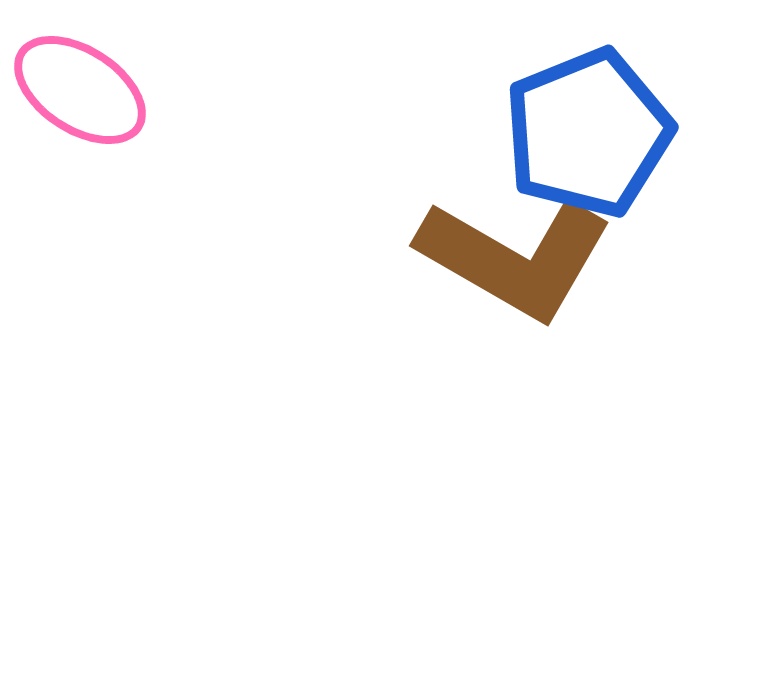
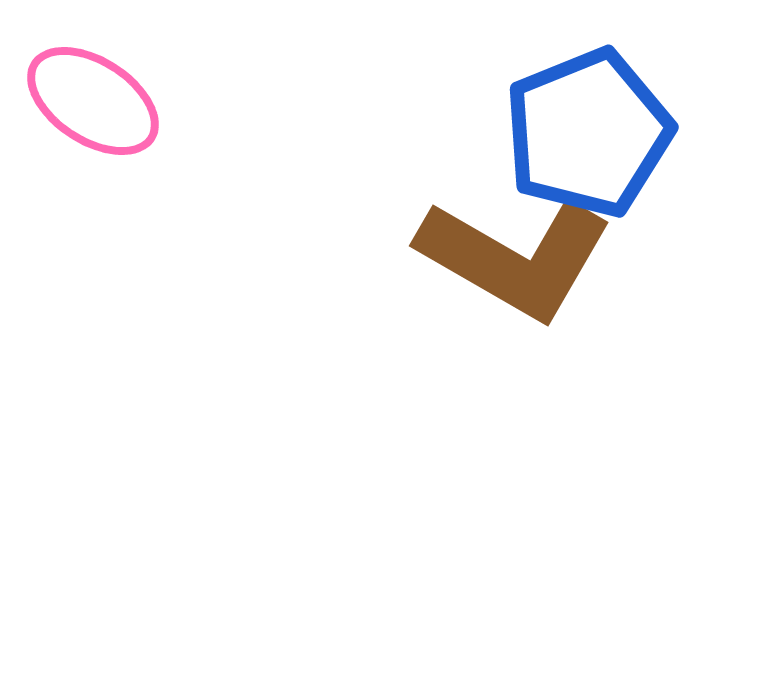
pink ellipse: moved 13 px right, 11 px down
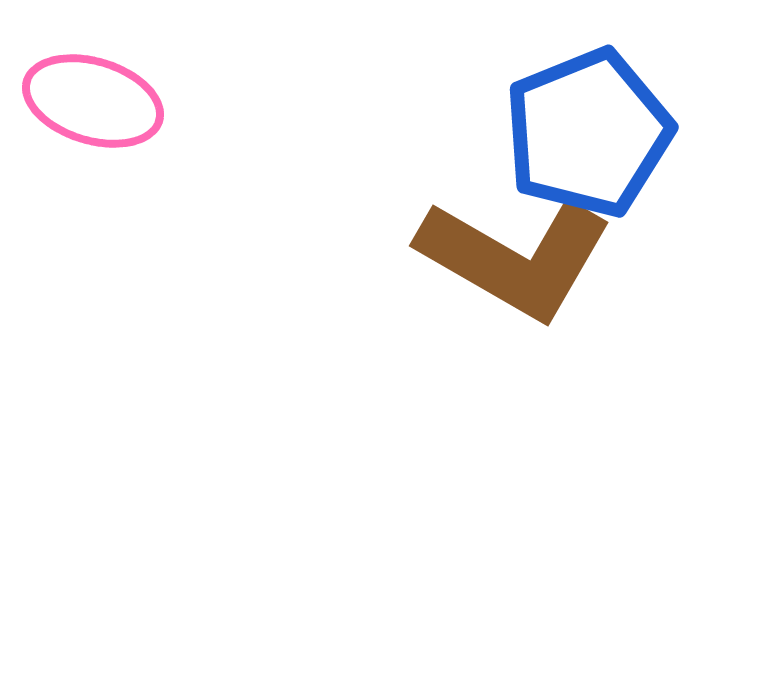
pink ellipse: rotated 16 degrees counterclockwise
